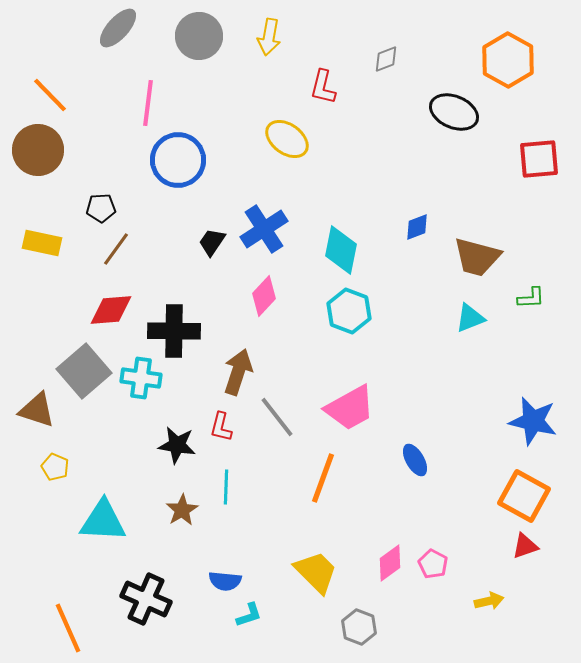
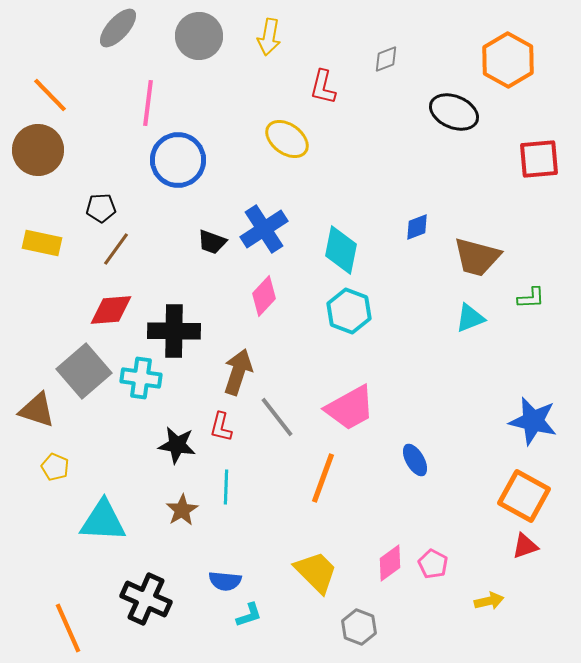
black trapezoid at (212, 242): rotated 104 degrees counterclockwise
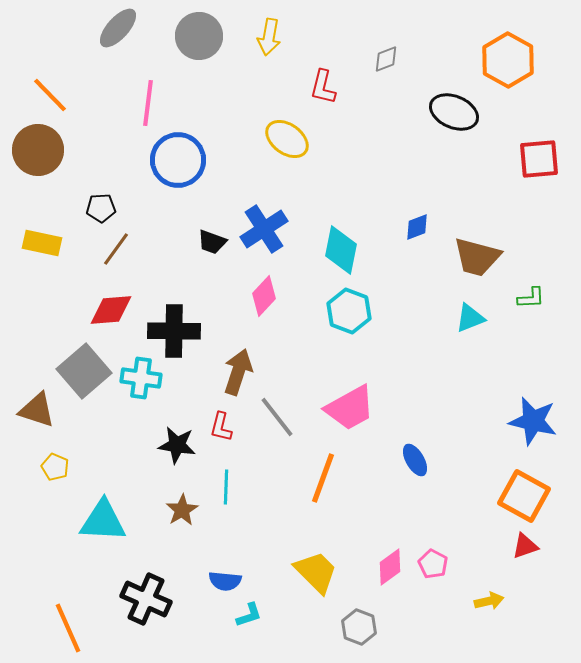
pink diamond at (390, 563): moved 4 px down
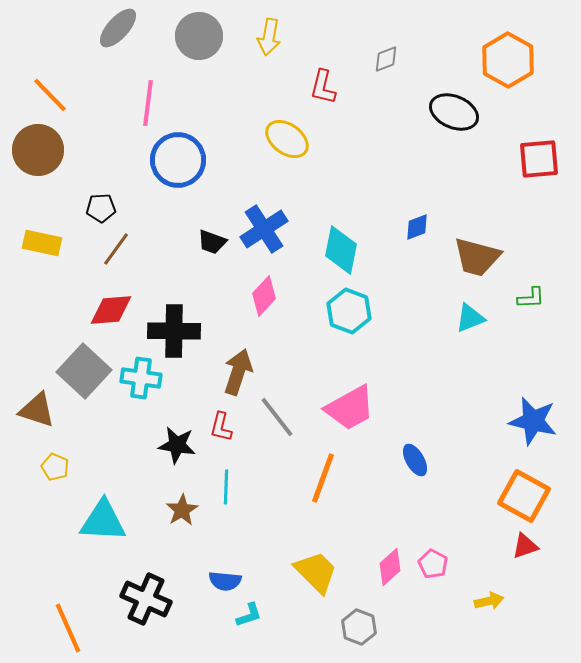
gray square at (84, 371): rotated 6 degrees counterclockwise
pink diamond at (390, 567): rotated 6 degrees counterclockwise
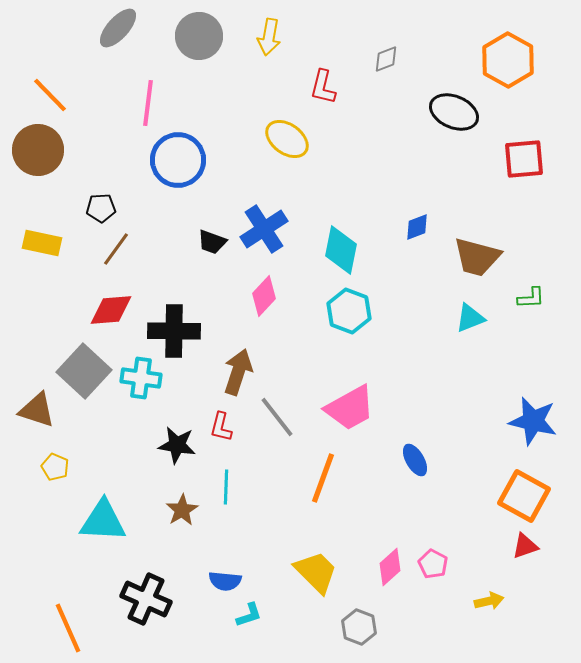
red square at (539, 159): moved 15 px left
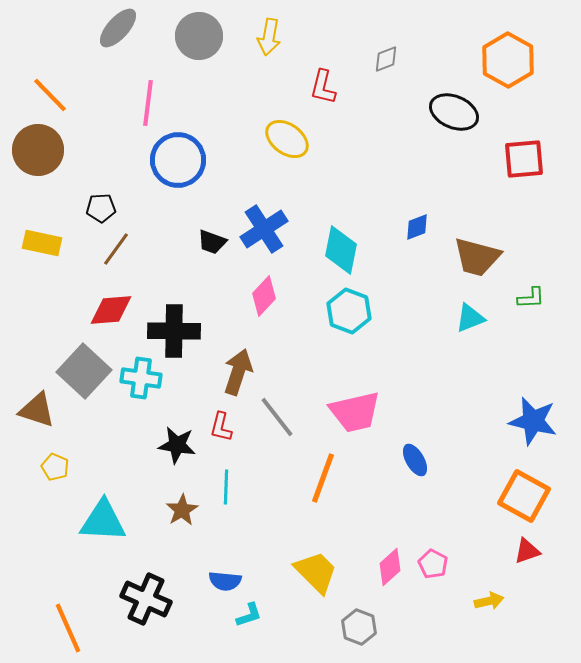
pink trapezoid at (350, 408): moved 5 px right, 4 px down; rotated 16 degrees clockwise
red triangle at (525, 546): moved 2 px right, 5 px down
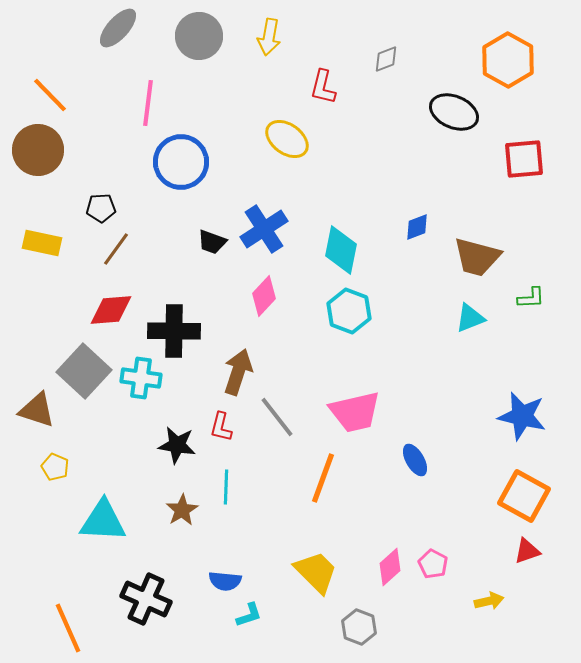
blue circle at (178, 160): moved 3 px right, 2 px down
blue star at (533, 421): moved 11 px left, 5 px up
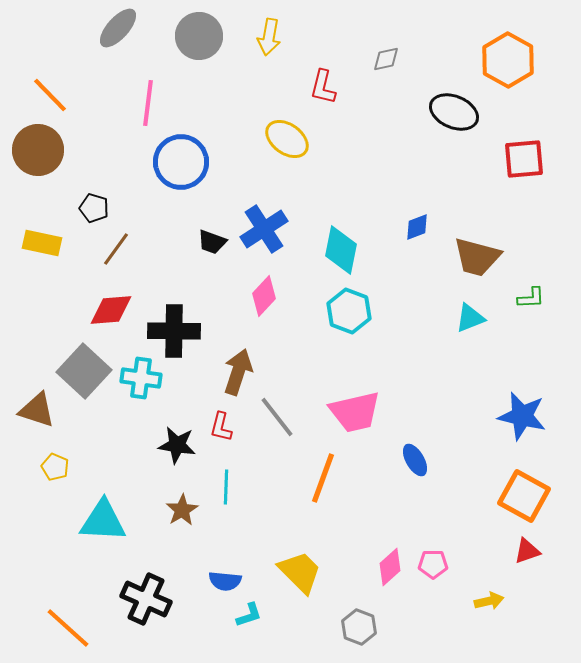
gray diamond at (386, 59): rotated 8 degrees clockwise
black pentagon at (101, 208): moved 7 px left; rotated 20 degrees clockwise
pink pentagon at (433, 564): rotated 28 degrees counterclockwise
yellow trapezoid at (316, 572): moved 16 px left
orange line at (68, 628): rotated 24 degrees counterclockwise
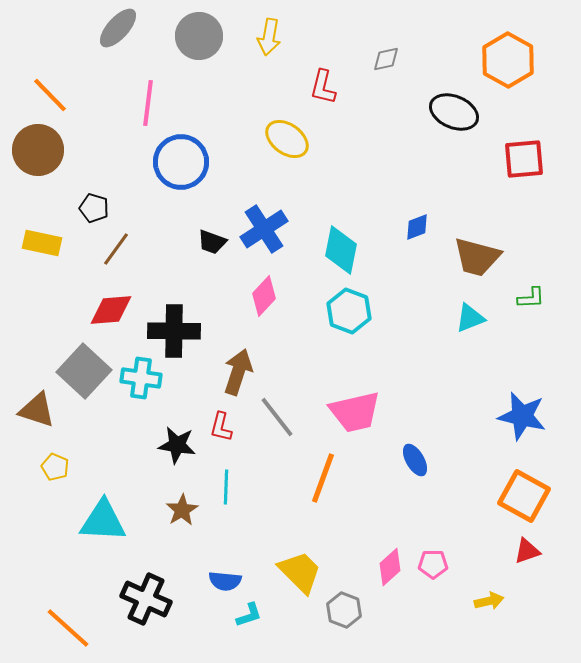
gray hexagon at (359, 627): moved 15 px left, 17 px up
